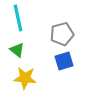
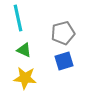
gray pentagon: moved 1 px right, 1 px up
green triangle: moved 7 px right; rotated 14 degrees counterclockwise
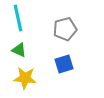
gray pentagon: moved 2 px right, 4 px up
green triangle: moved 5 px left
blue square: moved 3 px down
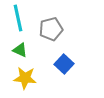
gray pentagon: moved 14 px left
green triangle: moved 1 px right
blue square: rotated 30 degrees counterclockwise
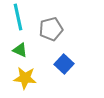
cyan line: moved 1 px up
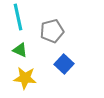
gray pentagon: moved 1 px right, 2 px down
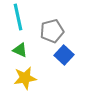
blue square: moved 9 px up
yellow star: rotated 15 degrees counterclockwise
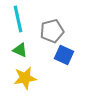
cyan line: moved 2 px down
blue square: rotated 18 degrees counterclockwise
